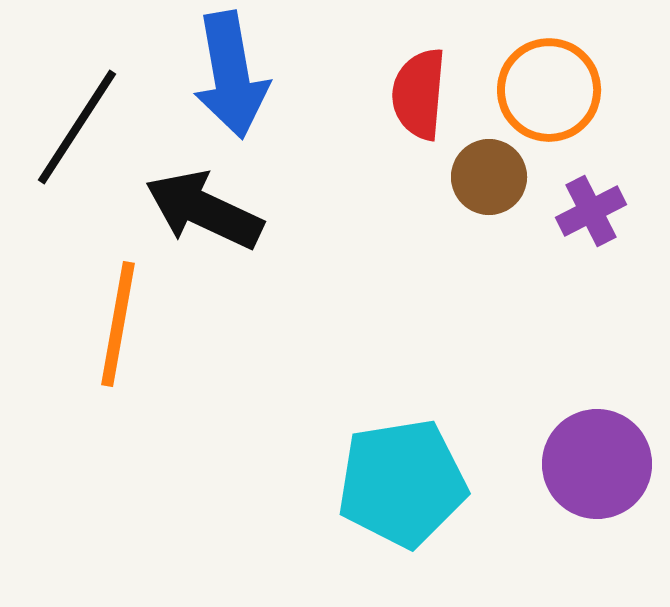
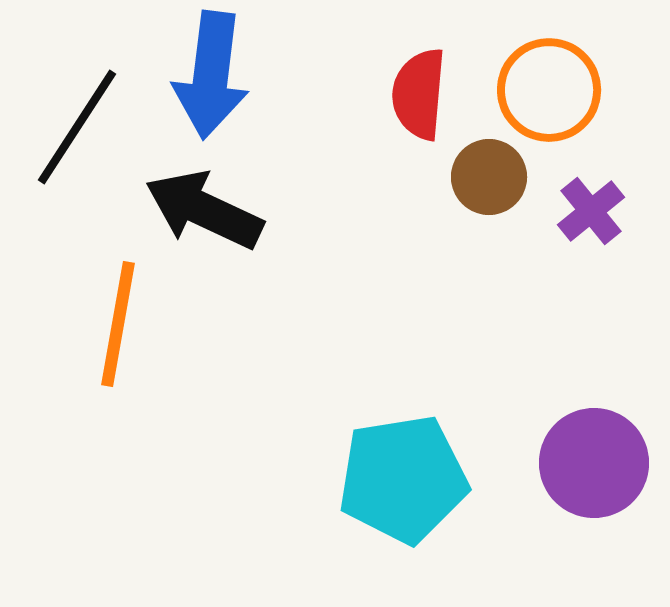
blue arrow: moved 20 px left; rotated 17 degrees clockwise
purple cross: rotated 12 degrees counterclockwise
purple circle: moved 3 px left, 1 px up
cyan pentagon: moved 1 px right, 4 px up
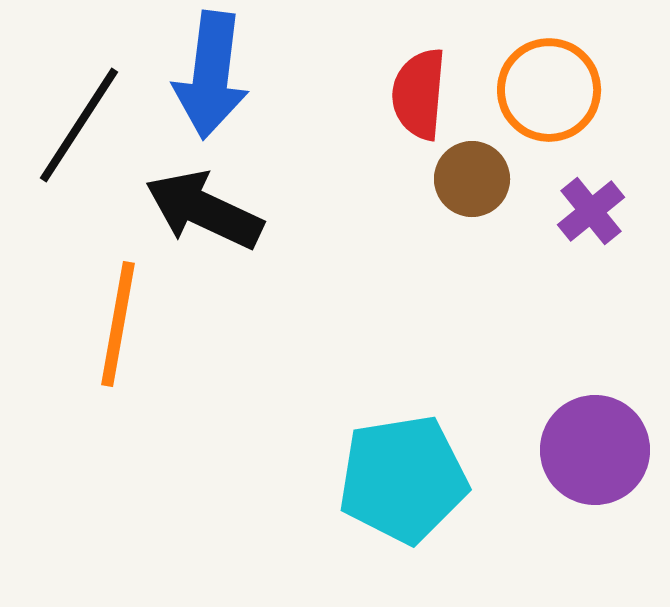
black line: moved 2 px right, 2 px up
brown circle: moved 17 px left, 2 px down
purple circle: moved 1 px right, 13 px up
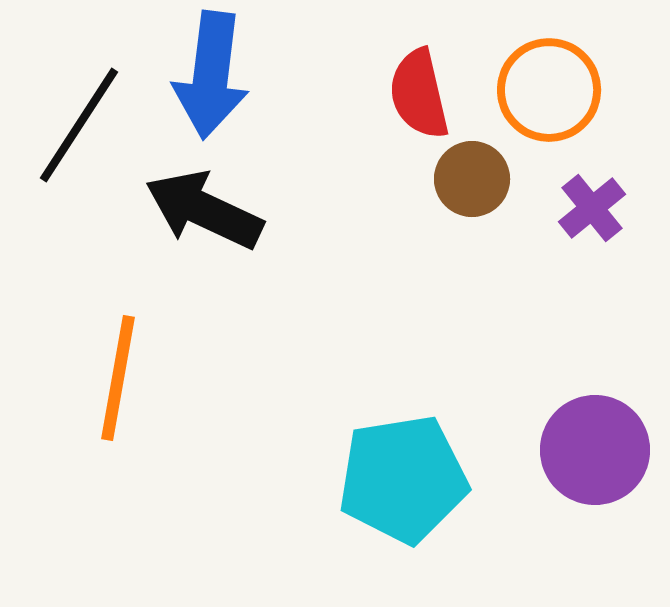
red semicircle: rotated 18 degrees counterclockwise
purple cross: moved 1 px right, 3 px up
orange line: moved 54 px down
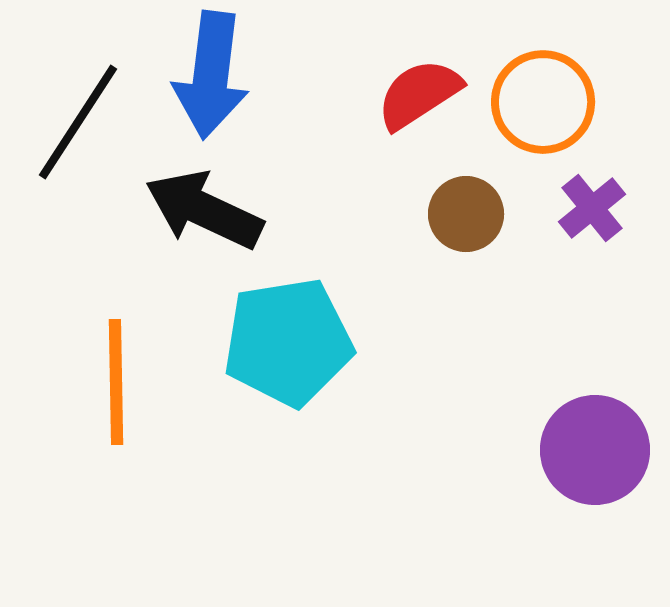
orange circle: moved 6 px left, 12 px down
red semicircle: rotated 70 degrees clockwise
black line: moved 1 px left, 3 px up
brown circle: moved 6 px left, 35 px down
orange line: moved 2 px left, 4 px down; rotated 11 degrees counterclockwise
cyan pentagon: moved 115 px left, 137 px up
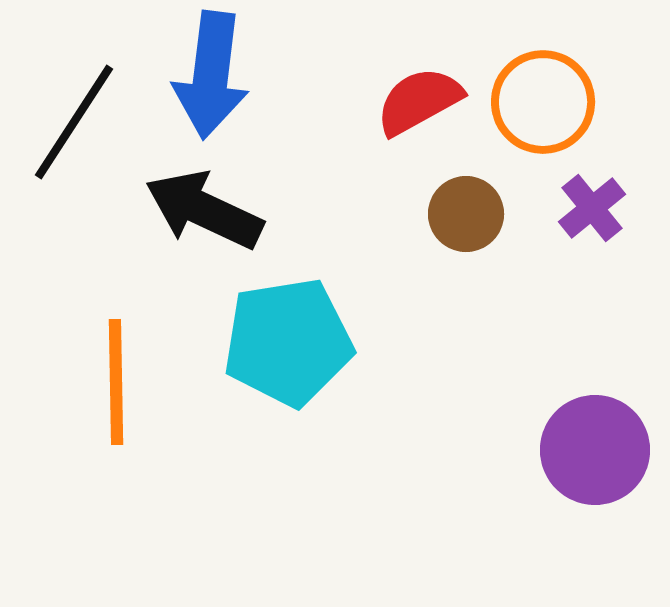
red semicircle: moved 7 px down; rotated 4 degrees clockwise
black line: moved 4 px left
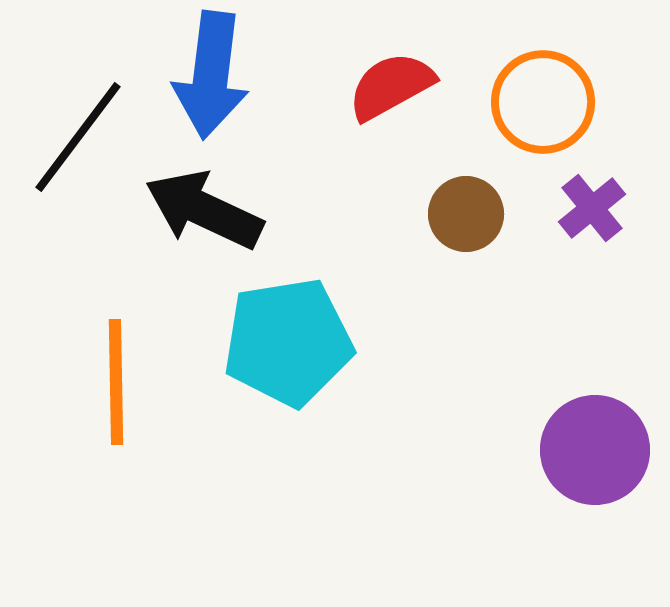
red semicircle: moved 28 px left, 15 px up
black line: moved 4 px right, 15 px down; rotated 4 degrees clockwise
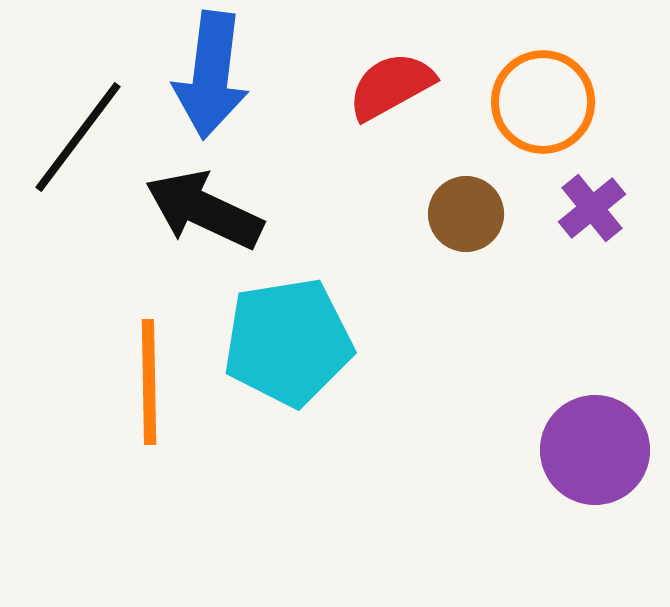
orange line: moved 33 px right
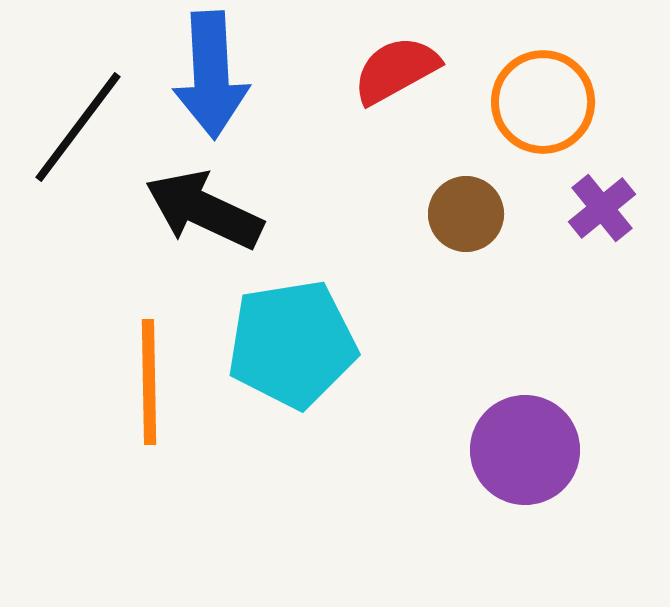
blue arrow: rotated 10 degrees counterclockwise
red semicircle: moved 5 px right, 16 px up
black line: moved 10 px up
purple cross: moved 10 px right
cyan pentagon: moved 4 px right, 2 px down
purple circle: moved 70 px left
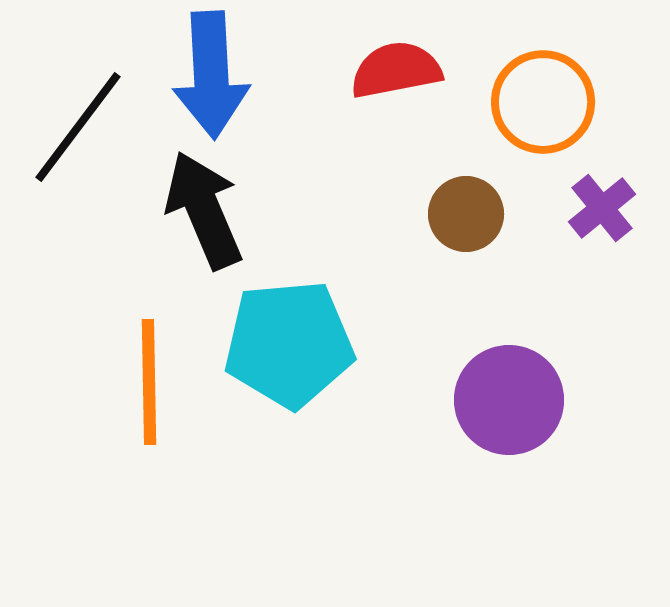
red semicircle: rotated 18 degrees clockwise
black arrow: rotated 42 degrees clockwise
cyan pentagon: moved 3 px left; rotated 4 degrees clockwise
purple circle: moved 16 px left, 50 px up
